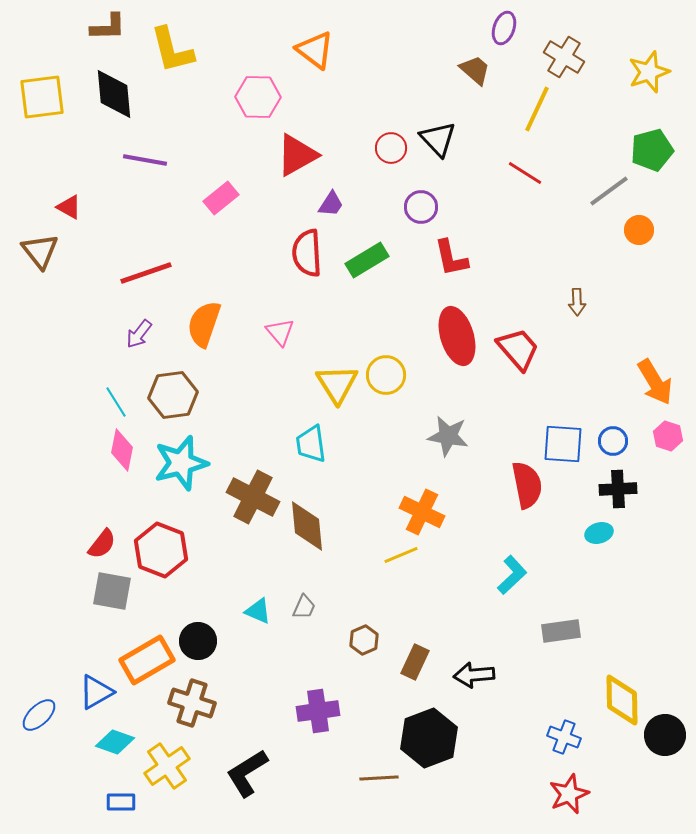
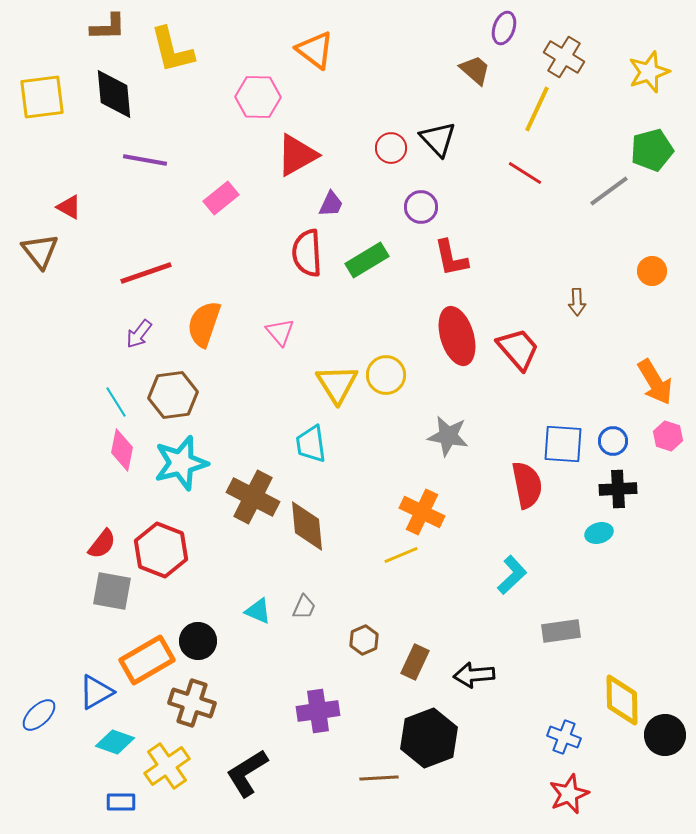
purple trapezoid at (331, 204): rotated 8 degrees counterclockwise
orange circle at (639, 230): moved 13 px right, 41 px down
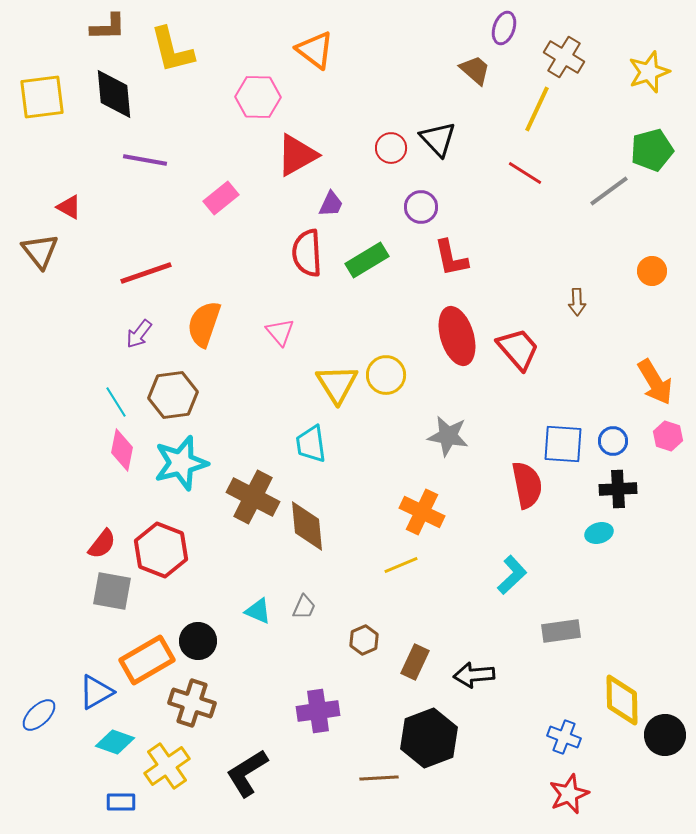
yellow line at (401, 555): moved 10 px down
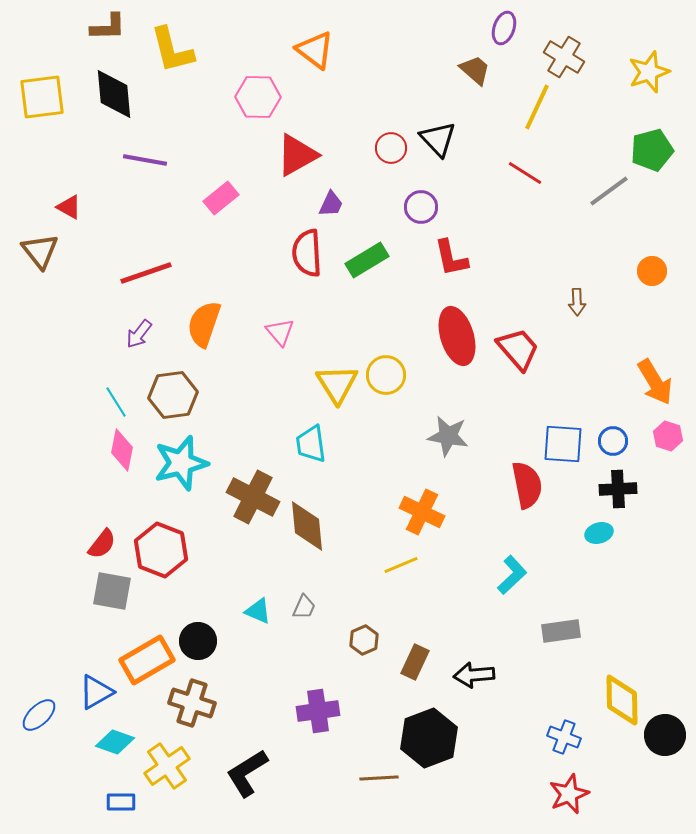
yellow line at (537, 109): moved 2 px up
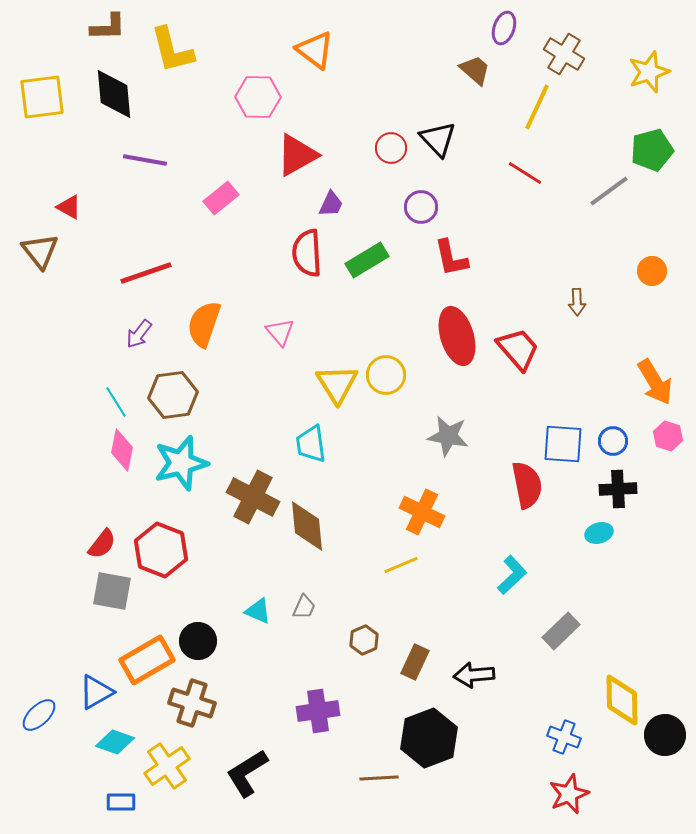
brown cross at (564, 57): moved 3 px up
gray rectangle at (561, 631): rotated 36 degrees counterclockwise
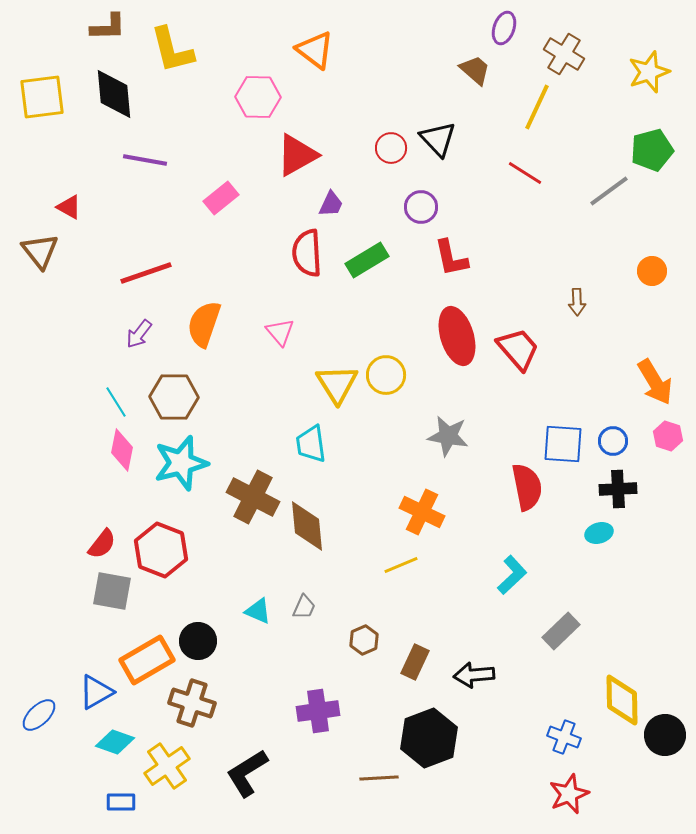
brown hexagon at (173, 395): moved 1 px right, 2 px down; rotated 9 degrees clockwise
red semicircle at (527, 485): moved 2 px down
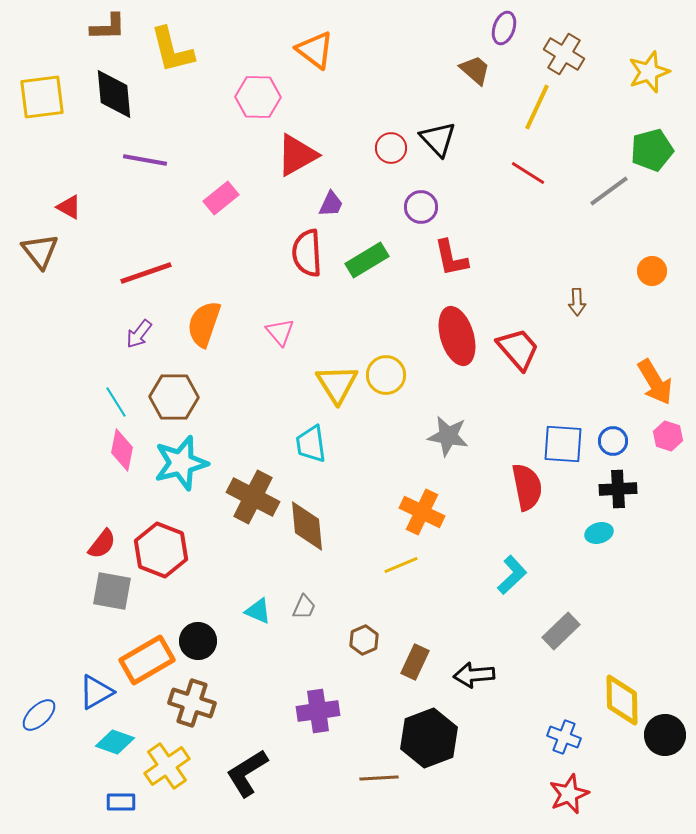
red line at (525, 173): moved 3 px right
